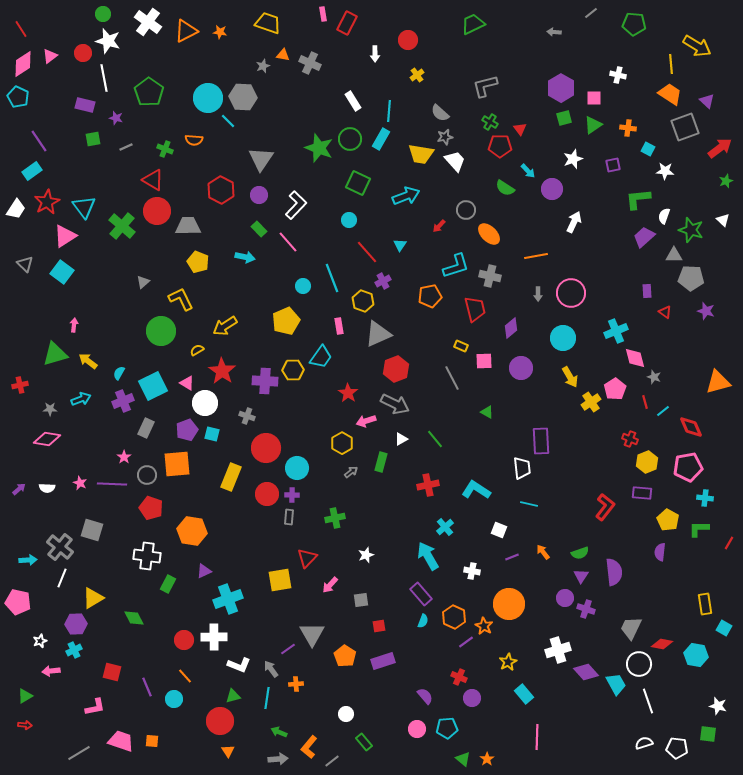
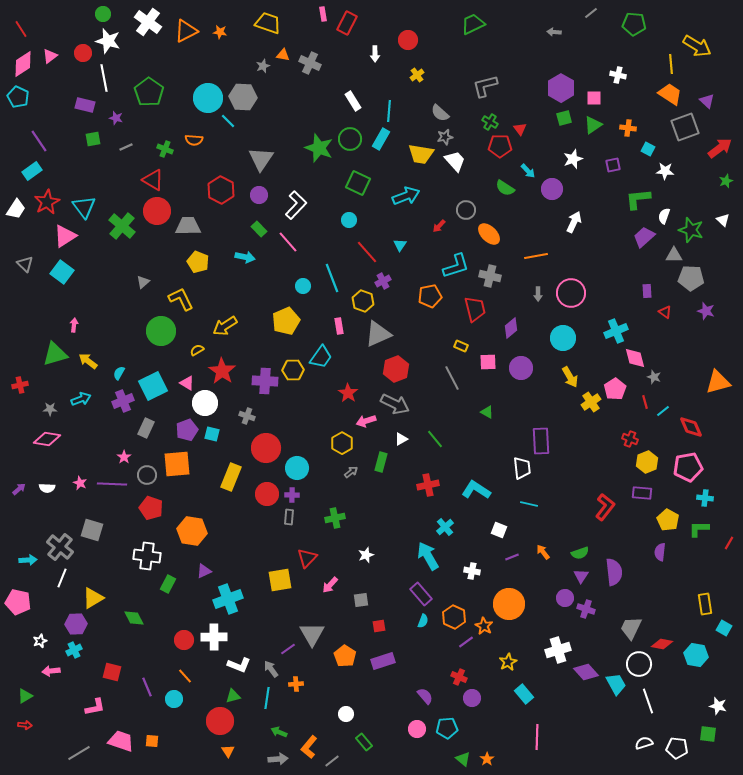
pink square at (484, 361): moved 4 px right, 1 px down
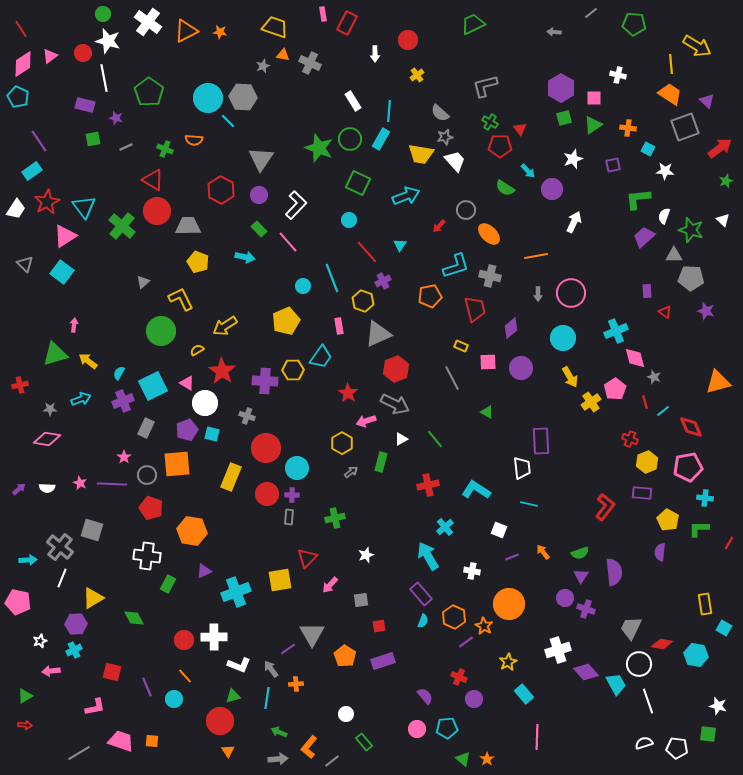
yellow trapezoid at (268, 23): moved 7 px right, 4 px down
cyan cross at (228, 599): moved 8 px right, 7 px up
purple circle at (472, 698): moved 2 px right, 1 px down
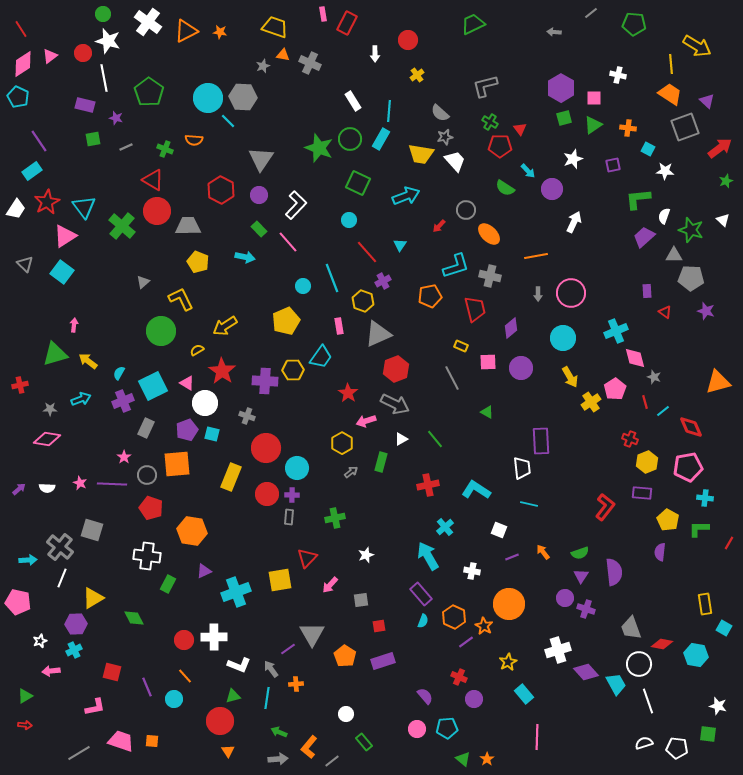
gray trapezoid at (631, 628): rotated 45 degrees counterclockwise
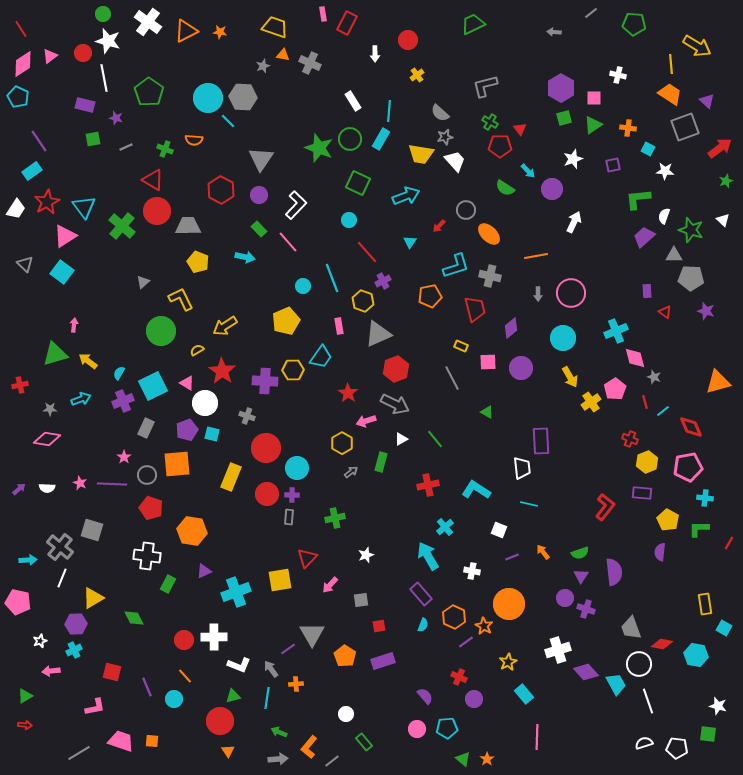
cyan triangle at (400, 245): moved 10 px right, 3 px up
cyan semicircle at (423, 621): moved 4 px down
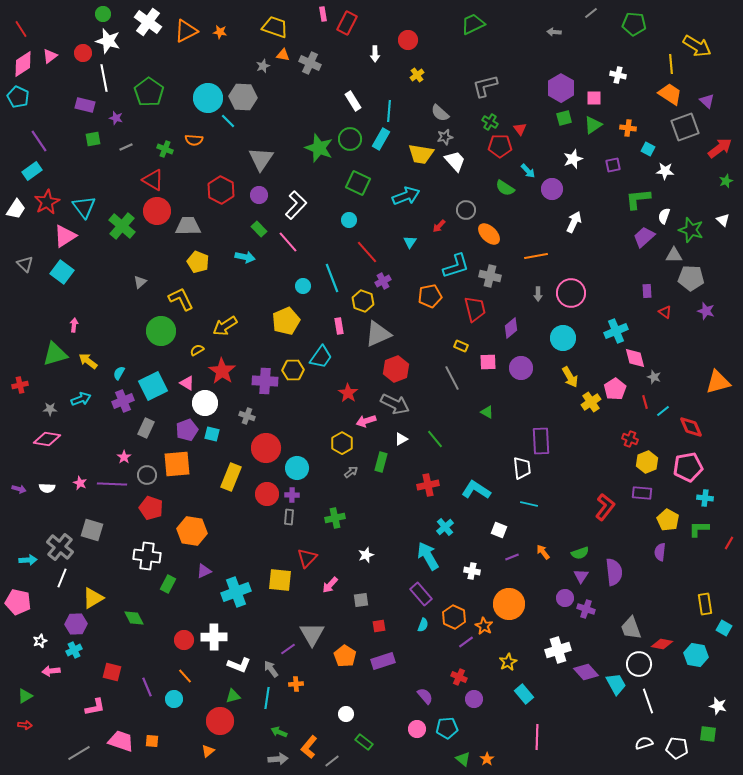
gray triangle at (143, 282): moved 3 px left
purple arrow at (19, 489): rotated 56 degrees clockwise
yellow square at (280, 580): rotated 15 degrees clockwise
green rectangle at (364, 742): rotated 12 degrees counterclockwise
orange triangle at (228, 751): moved 20 px left; rotated 24 degrees clockwise
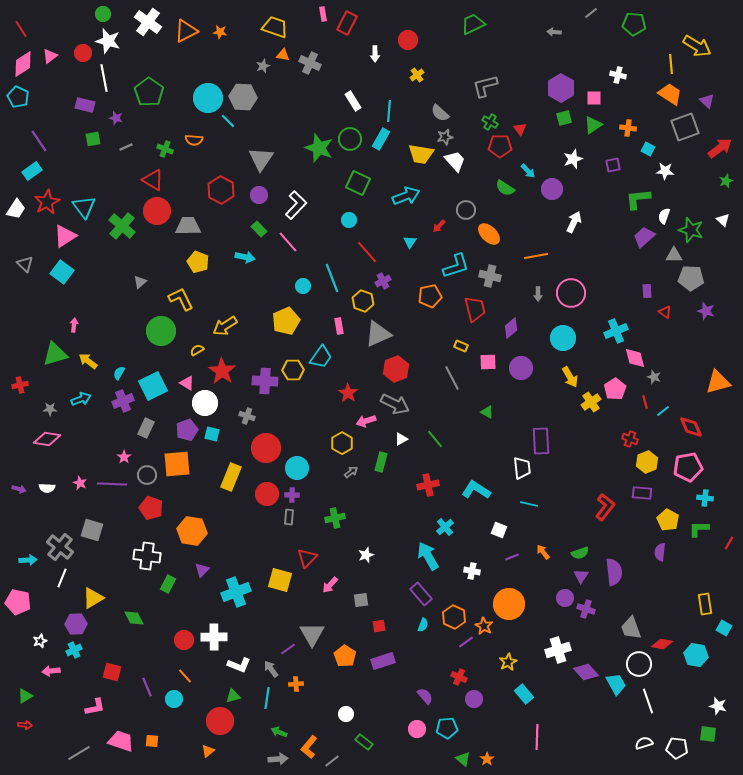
purple triangle at (204, 571): moved 2 px left, 1 px up; rotated 21 degrees counterclockwise
yellow square at (280, 580): rotated 10 degrees clockwise
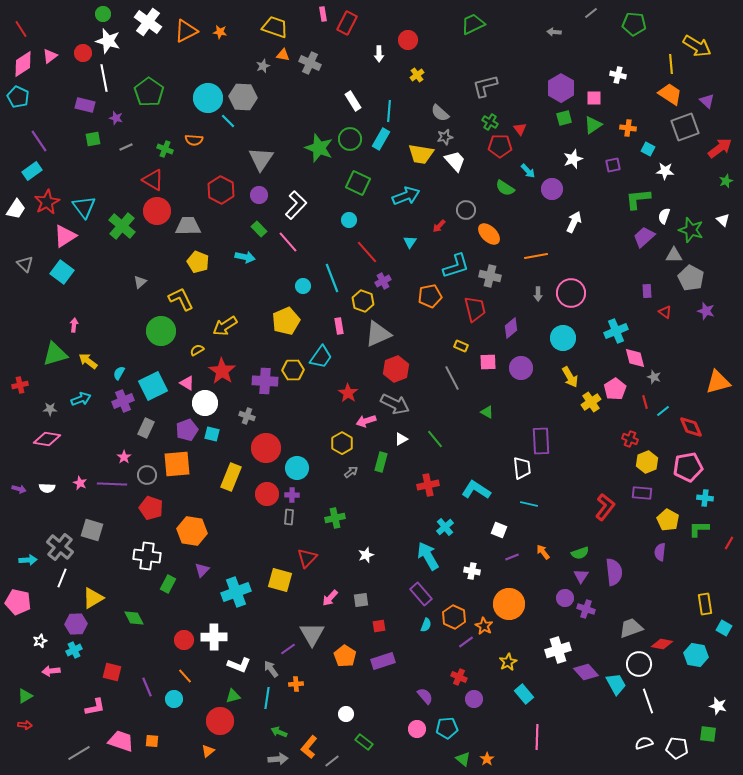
white arrow at (375, 54): moved 4 px right
gray pentagon at (691, 278): rotated 25 degrees clockwise
pink arrow at (330, 585): moved 13 px down
cyan semicircle at (423, 625): moved 3 px right
gray trapezoid at (631, 628): rotated 90 degrees clockwise
